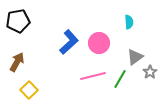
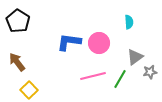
black pentagon: rotated 30 degrees counterclockwise
blue L-shape: rotated 130 degrees counterclockwise
brown arrow: rotated 66 degrees counterclockwise
gray star: rotated 24 degrees clockwise
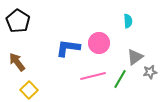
cyan semicircle: moved 1 px left, 1 px up
blue L-shape: moved 1 px left, 6 px down
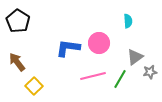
yellow square: moved 5 px right, 4 px up
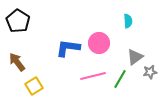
yellow square: rotated 12 degrees clockwise
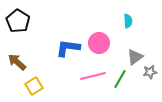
brown arrow: rotated 12 degrees counterclockwise
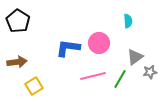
brown arrow: rotated 132 degrees clockwise
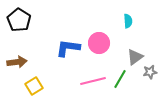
black pentagon: moved 1 px right, 1 px up
pink line: moved 5 px down
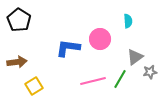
pink circle: moved 1 px right, 4 px up
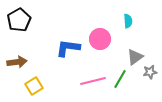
black pentagon: rotated 10 degrees clockwise
